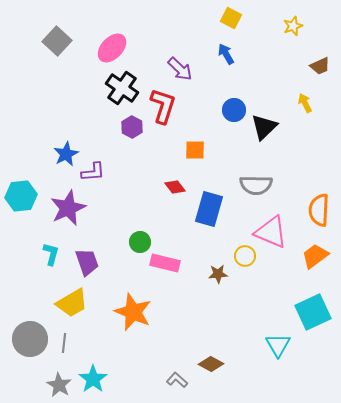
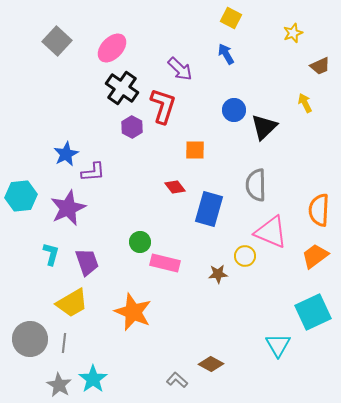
yellow star: moved 7 px down
gray semicircle: rotated 88 degrees clockwise
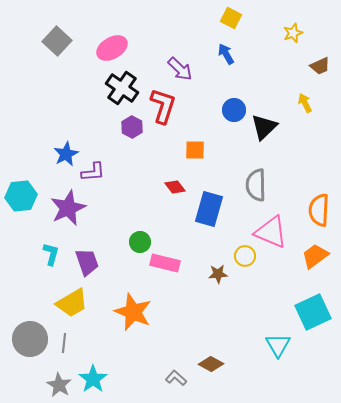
pink ellipse: rotated 16 degrees clockwise
gray L-shape: moved 1 px left, 2 px up
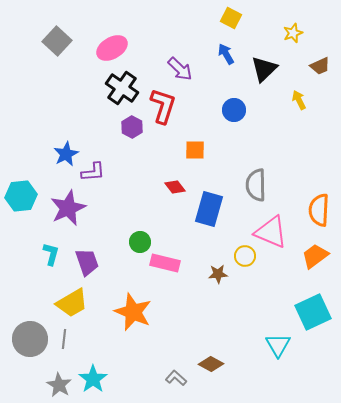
yellow arrow: moved 6 px left, 3 px up
black triangle: moved 58 px up
gray line: moved 4 px up
